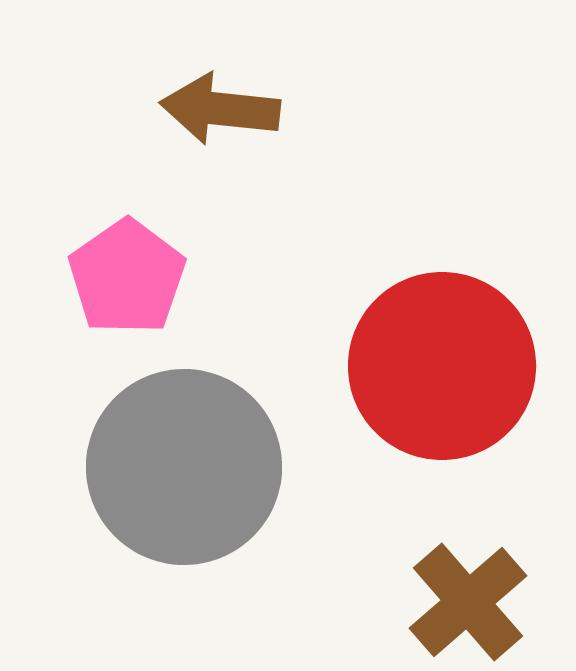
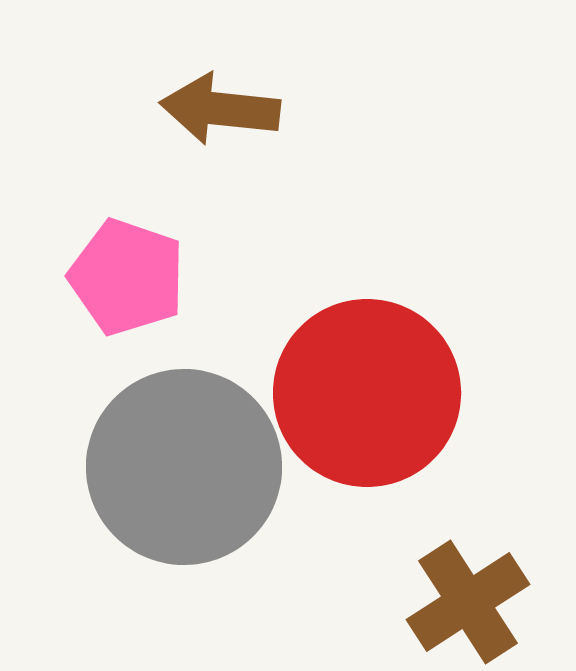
pink pentagon: rotated 18 degrees counterclockwise
red circle: moved 75 px left, 27 px down
brown cross: rotated 8 degrees clockwise
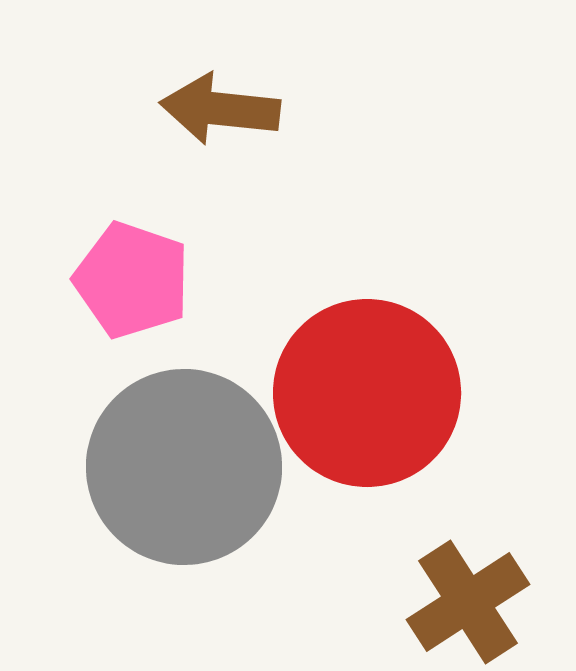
pink pentagon: moved 5 px right, 3 px down
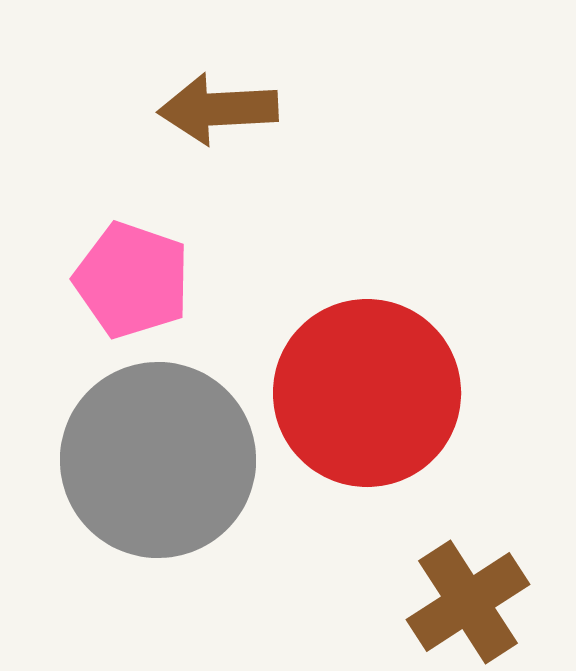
brown arrow: moved 2 px left; rotated 9 degrees counterclockwise
gray circle: moved 26 px left, 7 px up
